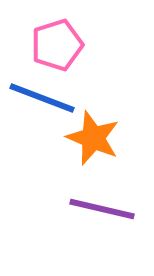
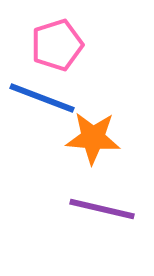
orange star: rotated 18 degrees counterclockwise
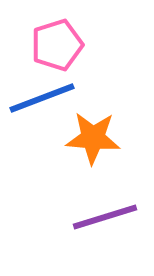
blue line: rotated 42 degrees counterclockwise
purple line: moved 3 px right, 8 px down; rotated 30 degrees counterclockwise
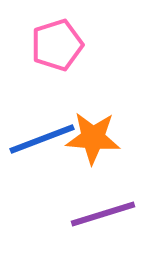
blue line: moved 41 px down
purple line: moved 2 px left, 3 px up
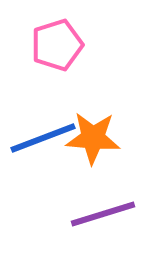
blue line: moved 1 px right, 1 px up
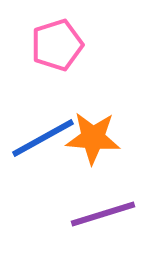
blue line: rotated 8 degrees counterclockwise
